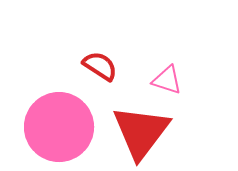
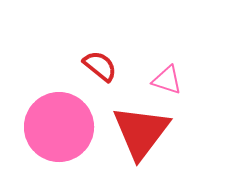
red semicircle: rotated 6 degrees clockwise
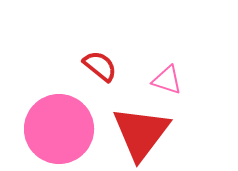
pink circle: moved 2 px down
red triangle: moved 1 px down
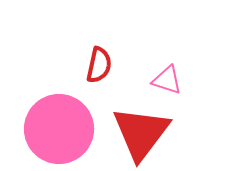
red semicircle: moved 1 px left, 1 px up; rotated 63 degrees clockwise
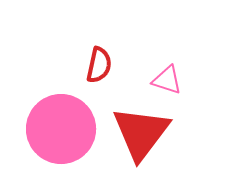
pink circle: moved 2 px right
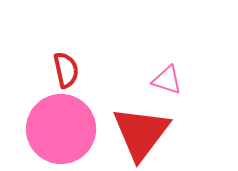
red semicircle: moved 33 px left, 5 px down; rotated 24 degrees counterclockwise
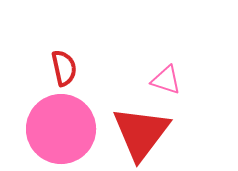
red semicircle: moved 2 px left, 2 px up
pink triangle: moved 1 px left
